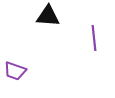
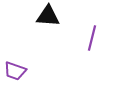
purple line: moved 2 px left; rotated 20 degrees clockwise
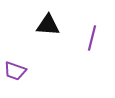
black triangle: moved 9 px down
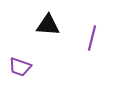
purple trapezoid: moved 5 px right, 4 px up
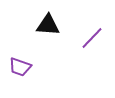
purple line: rotated 30 degrees clockwise
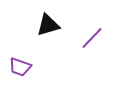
black triangle: rotated 20 degrees counterclockwise
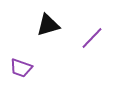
purple trapezoid: moved 1 px right, 1 px down
